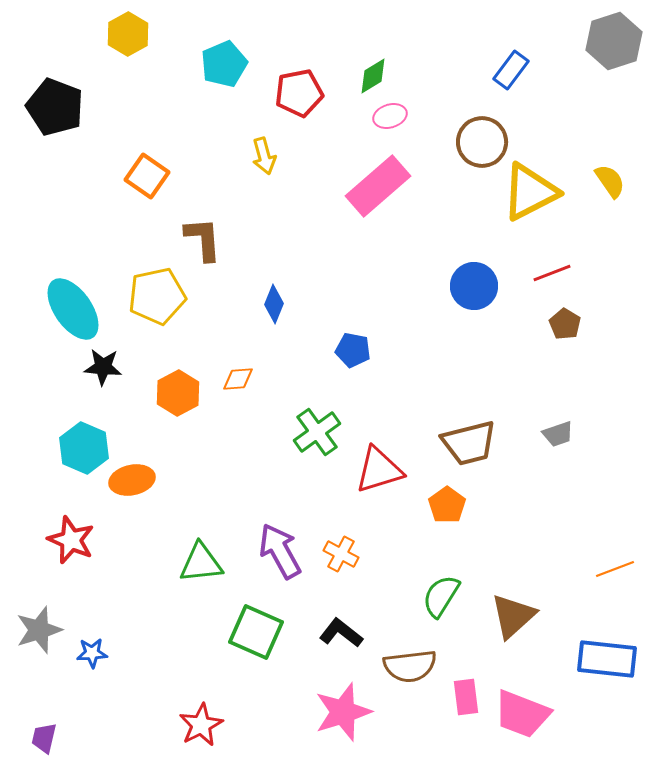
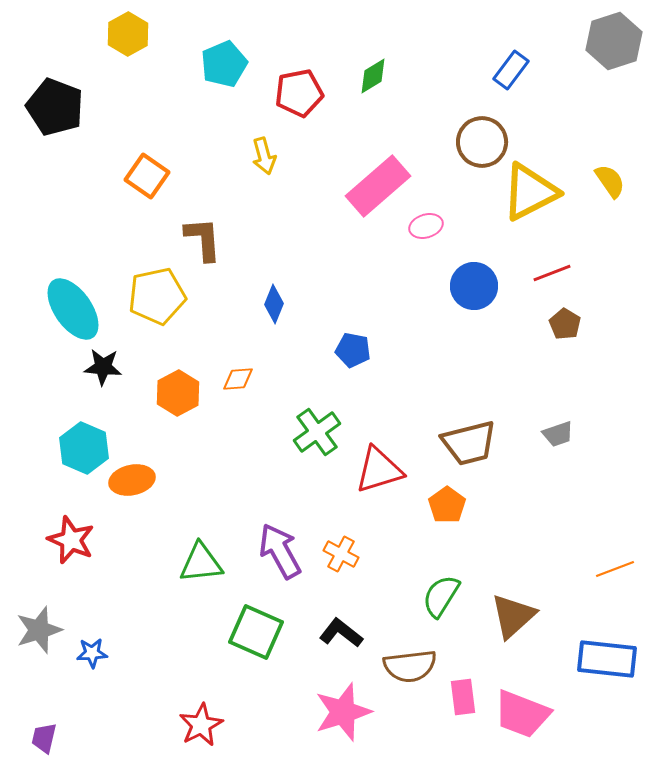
pink ellipse at (390, 116): moved 36 px right, 110 px down
pink rectangle at (466, 697): moved 3 px left
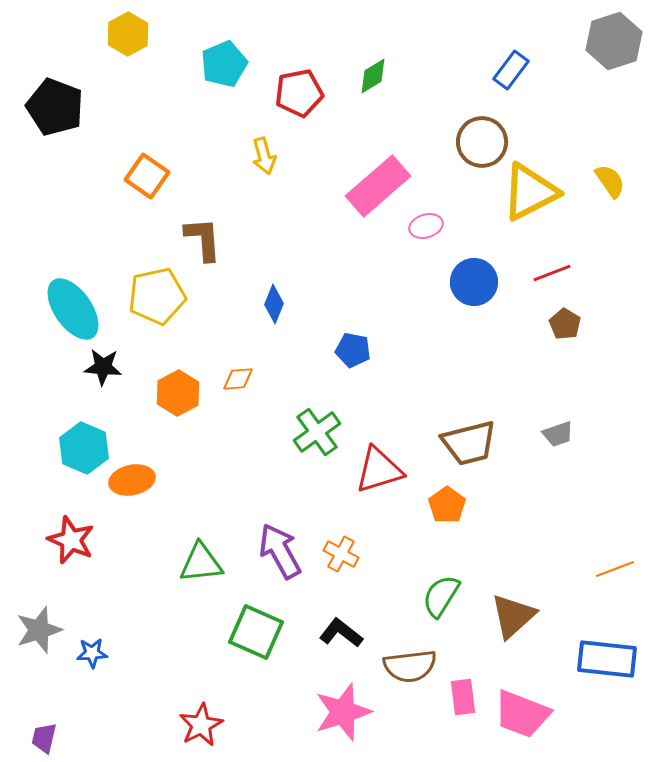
blue circle at (474, 286): moved 4 px up
